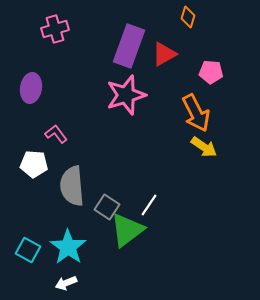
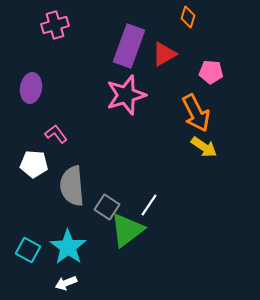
pink cross: moved 4 px up
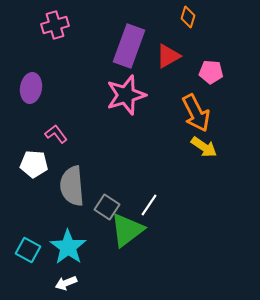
red triangle: moved 4 px right, 2 px down
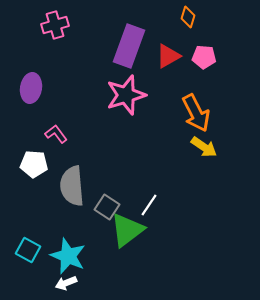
pink pentagon: moved 7 px left, 15 px up
cyan star: moved 9 px down; rotated 12 degrees counterclockwise
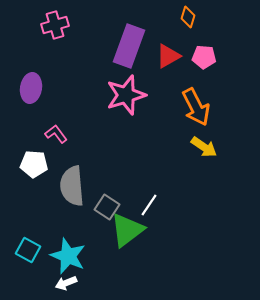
orange arrow: moved 6 px up
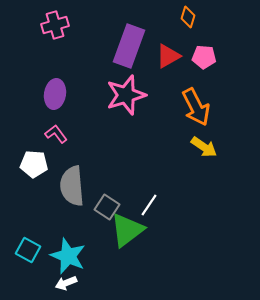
purple ellipse: moved 24 px right, 6 px down
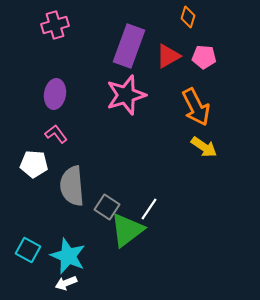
white line: moved 4 px down
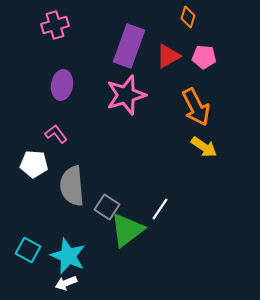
purple ellipse: moved 7 px right, 9 px up
white line: moved 11 px right
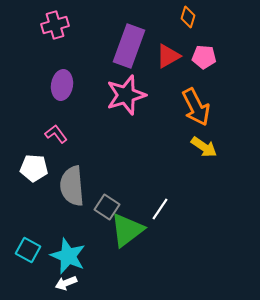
white pentagon: moved 4 px down
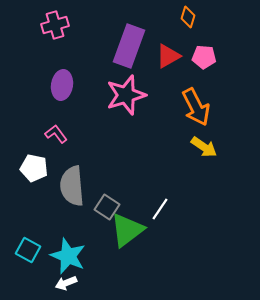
white pentagon: rotated 8 degrees clockwise
